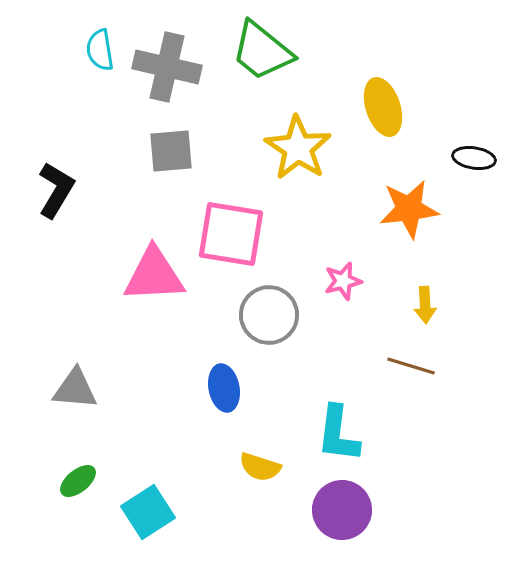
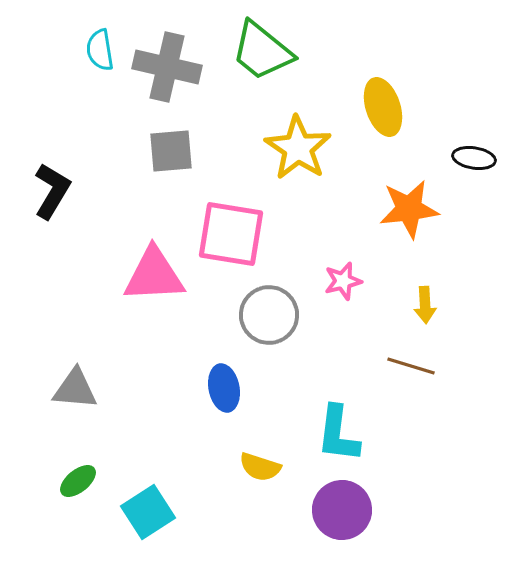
black L-shape: moved 4 px left, 1 px down
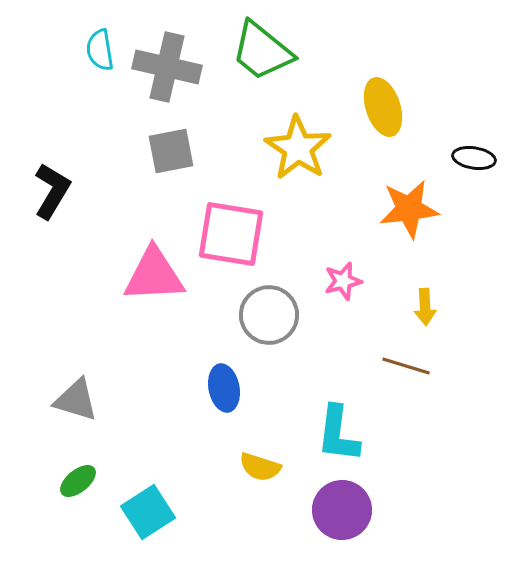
gray square: rotated 6 degrees counterclockwise
yellow arrow: moved 2 px down
brown line: moved 5 px left
gray triangle: moved 1 px right, 11 px down; rotated 12 degrees clockwise
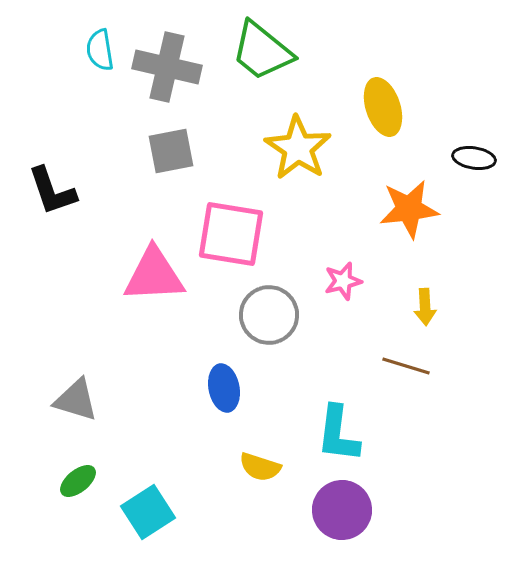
black L-shape: rotated 130 degrees clockwise
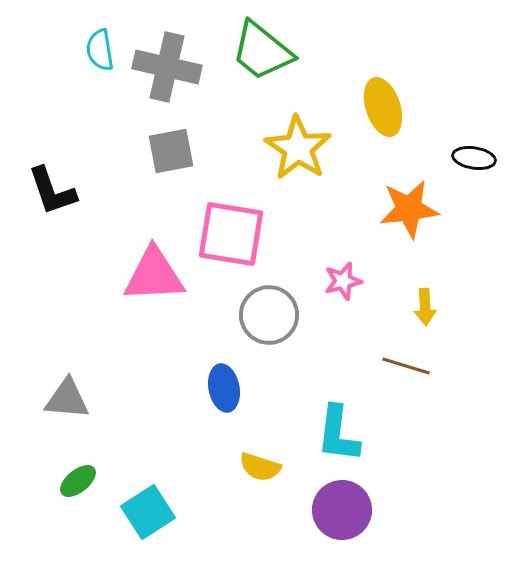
gray triangle: moved 9 px left, 1 px up; rotated 12 degrees counterclockwise
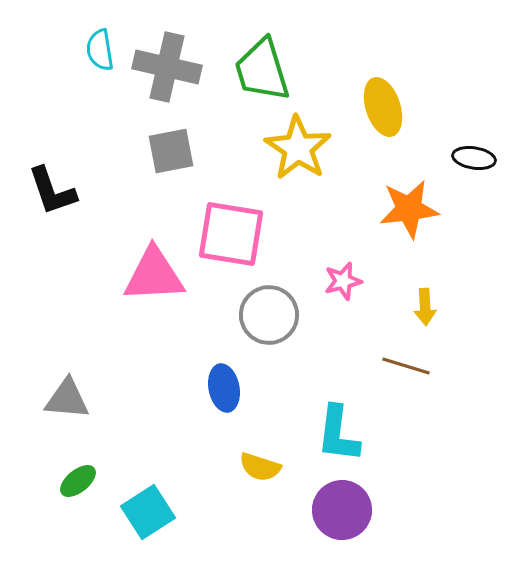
green trapezoid: moved 19 px down; rotated 34 degrees clockwise
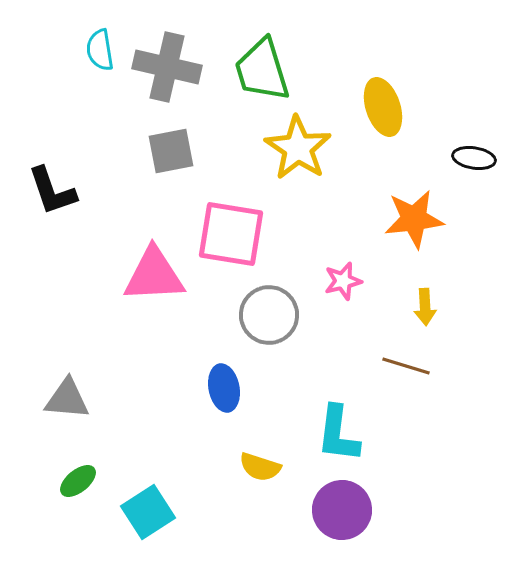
orange star: moved 5 px right, 10 px down
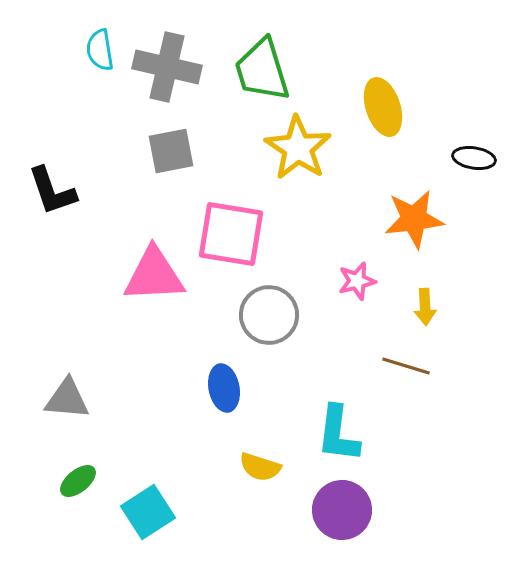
pink star: moved 14 px right
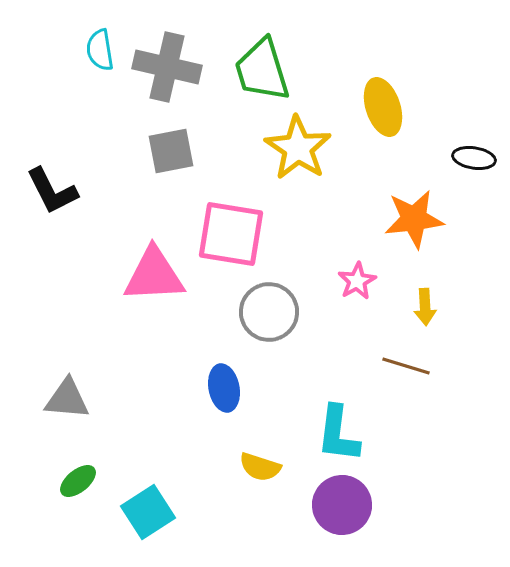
black L-shape: rotated 8 degrees counterclockwise
pink star: rotated 15 degrees counterclockwise
gray circle: moved 3 px up
purple circle: moved 5 px up
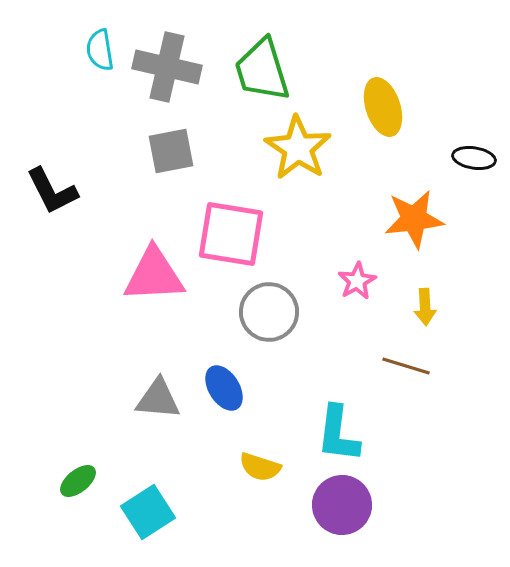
blue ellipse: rotated 21 degrees counterclockwise
gray triangle: moved 91 px right
